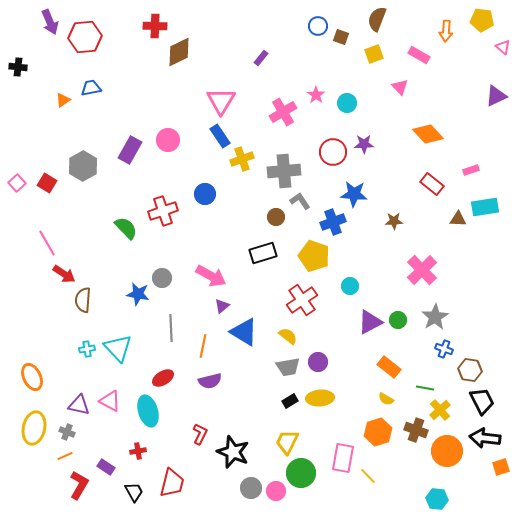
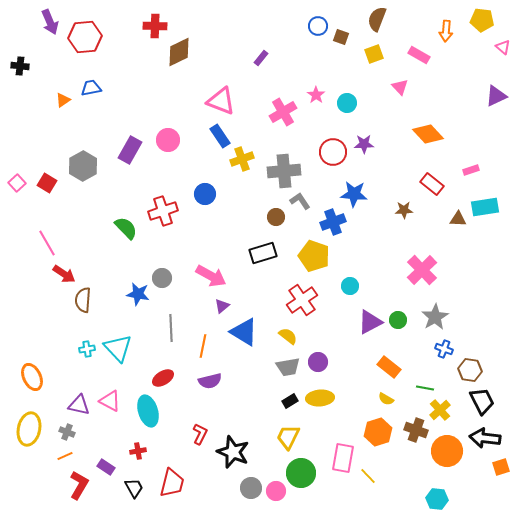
black cross at (18, 67): moved 2 px right, 1 px up
pink triangle at (221, 101): rotated 40 degrees counterclockwise
brown star at (394, 221): moved 10 px right, 11 px up
yellow ellipse at (34, 428): moved 5 px left, 1 px down
yellow trapezoid at (287, 442): moved 1 px right, 5 px up
black trapezoid at (134, 492): moved 4 px up
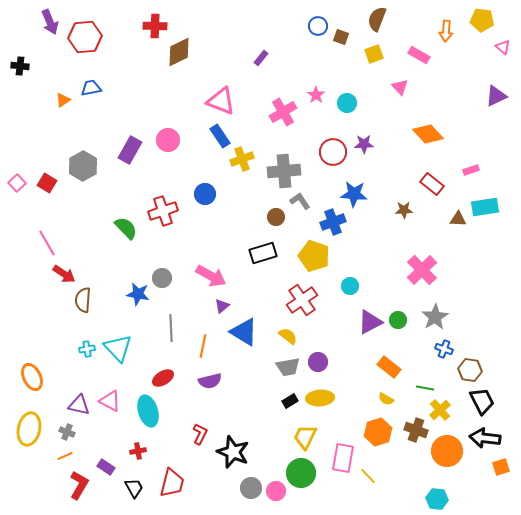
yellow trapezoid at (288, 437): moved 17 px right
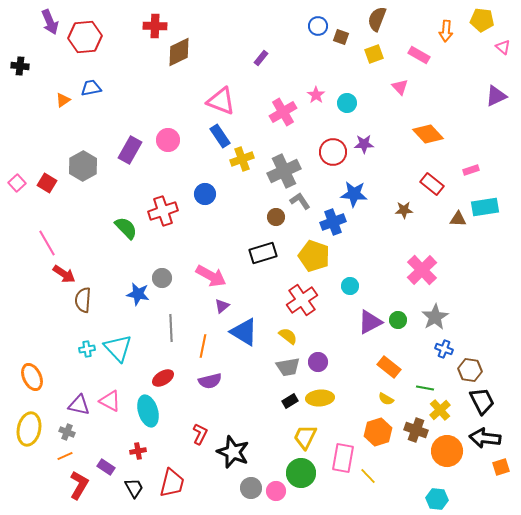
gray cross at (284, 171): rotated 20 degrees counterclockwise
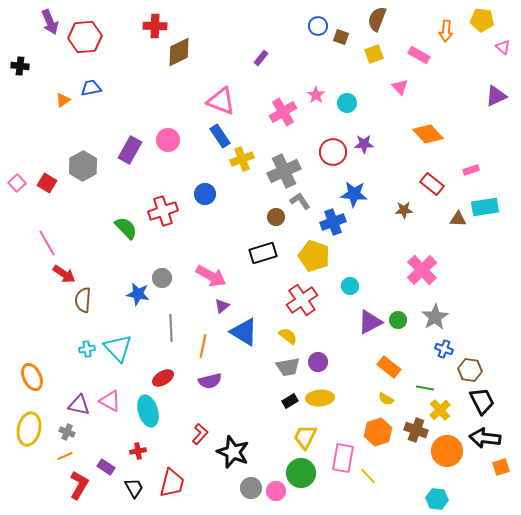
red L-shape at (200, 434): rotated 15 degrees clockwise
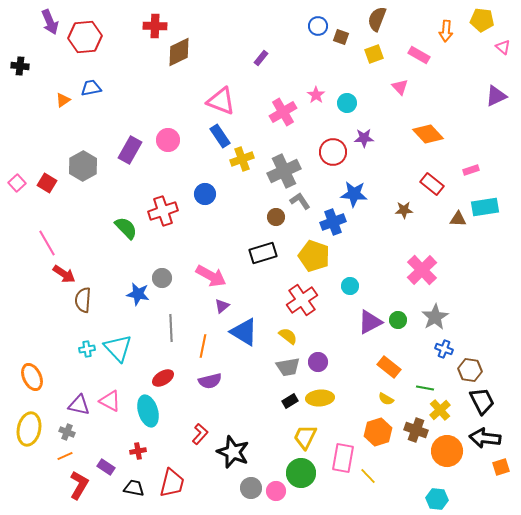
purple star at (364, 144): moved 6 px up
black trapezoid at (134, 488): rotated 50 degrees counterclockwise
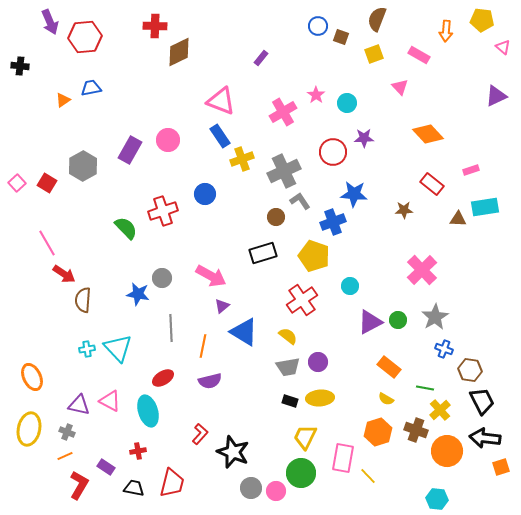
black rectangle at (290, 401): rotated 49 degrees clockwise
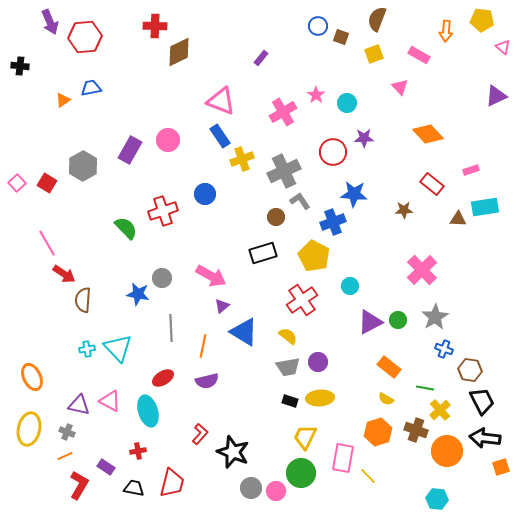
yellow pentagon at (314, 256): rotated 8 degrees clockwise
purple semicircle at (210, 381): moved 3 px left
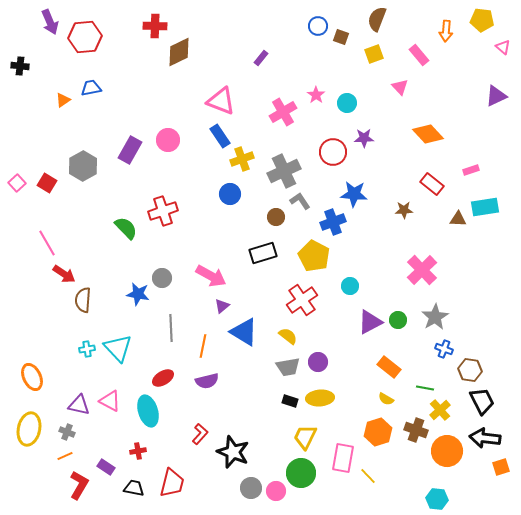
pink rectangle at (419, 55): rotated 20 degrees clockwise
blue circle at (205, 194): moved 25 px right
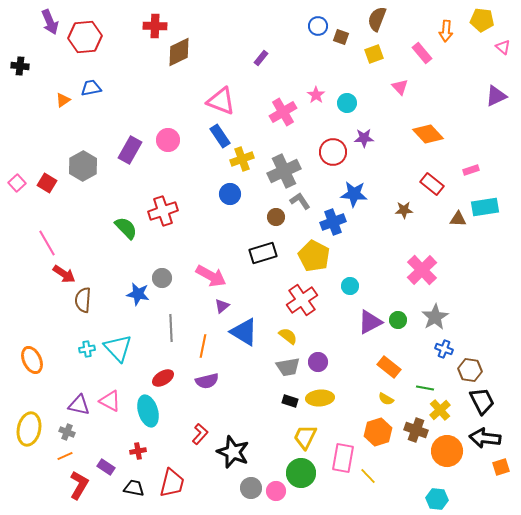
pink rectangle at (419, 55): moved 3 px right, 2 px up
orange ellipse at (32, 377): moved 17 px up
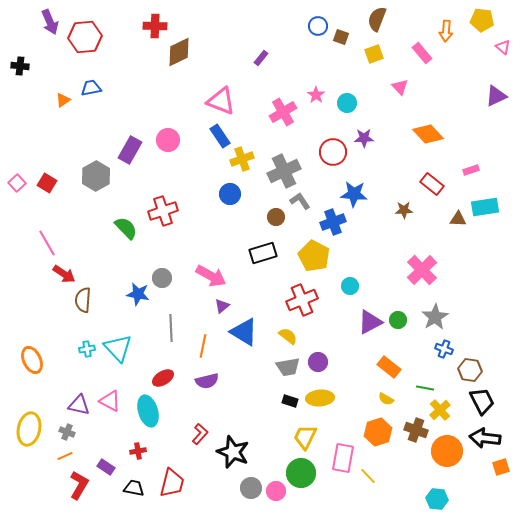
gray hexagon at (83, 166): moved 13 px right, 10 px down
red cross at (302, 300): rotated 12 degrees clockwise
